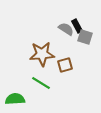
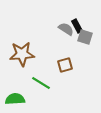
brown star: moved 20 px left
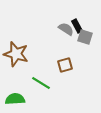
brown star: moved 6 px left; rotated 20 degrees clockwise
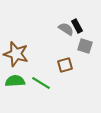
gray square: moved 9 px down
green semicircle: moved 18 px up
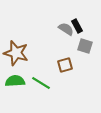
brown star: moved 1 px up
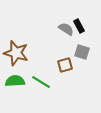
black rectangle: moved 2 px right
gray square: moved 3 px left, 6 px down
green line: moved 1 px up
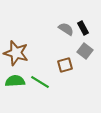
black rectangle: moved 4 px right, 2 px down
gray square: moved 3 px right, 1 px up; rotated 21 degrees clockwise
green line: moved 1 px left
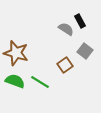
black rectangle: moved 3 px left, 7 px up
brown square: rotated 21 degrees counterclockwise
green semicircle: rotated 24 degrees clockwise
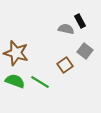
gray semicircle: rotated 21 degrees counterclockwise
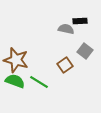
black rectangle: rotated 64 degrees counterclockwise
brown star: moved 7 px down
green line: moved 1 px left
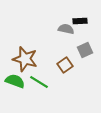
gray square: moved 1 px up; rotated 28 degrees clockwise
brown star: moved 9 px right, 1 px up
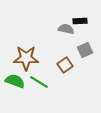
brown star: moved 1 px right, 1 px up; rotated 15 degrees counterclockwise
